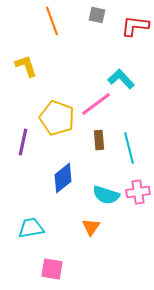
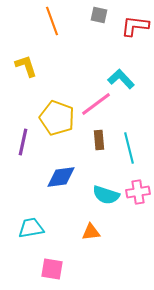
gray square: moved 2 px right
blue diamond: moved 2 px left, 1 px up; rotated 32 degrees clockwise
orange triangle: moved 5 px down; rotated 48 degrees clockwise
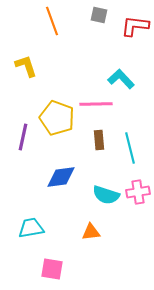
pink line: rotated 36 degrees clockwise
purple line: moved 5 px up
cyan line: moved 1 px right
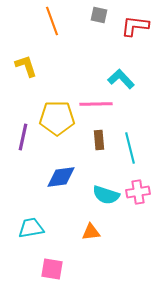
yellow pentagon: rotated 20 degrees counterclockwise
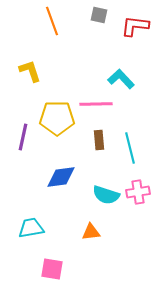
yellow L-shape: moved 4 px right, 5 px down
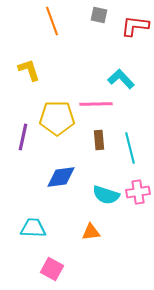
yellow L-shape: moved 1 px left, 1 px up
cyan trapezoid: moved 2 px right; rotated 12 degrees clockwise
pink square: rotated 20 degrees clockwise
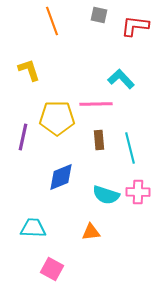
blue diamond: rotated 16 degrees counterclockwise
pink cross: rotated 10 degrees clockwise
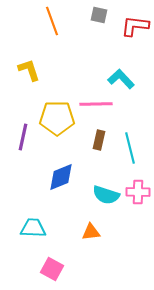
brown rectangle: rotated 18 degrees clockwise
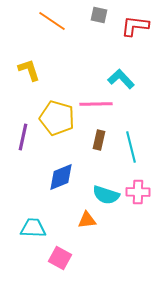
orange line: rotated 36 degrees counterclockwise
yellow pentagon: rotated 16 degrees clockwise
cyan line: moved 1 px right, 1 px up
orange triangle: moved 4 px left, 12 px up
pink square: moved 8 px right, 11 px up
